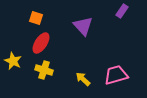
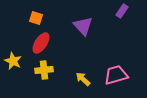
yellow cross: rotated 24 degrees counterclockwise
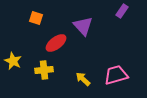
red ellipse: moved 15 px right; rotated 20 degrees clockwise
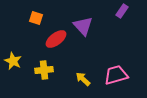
red ellipse: moved 4 px up
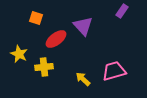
yellow star: moved 6 px right, 7 px up
yellow cross: moved 3 px up
pink trapezoid: moved 2 px left, 4 px up
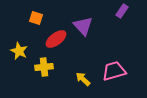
yellow star: moved 3 px up
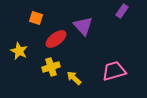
yellow cross: moved 7 px right; rotated 12 degrees counterclockwise
yellow arrow: moved 9 px left, 1 px up
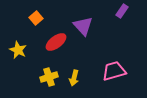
orange square: rotated 32 degrees clockwise
red ellipse: moved 3 px down
yellow star: moved 1 px left, 1 px up
yellow cross: moved 2 px left, 10 px down
yellow arrow: rotated 119 degrees counterclockwise
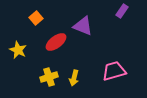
purple triangle: rotated 25 degrees counterclockwise
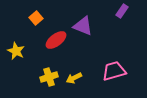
red ellipse: moved 2 px up
yellow star: moved 2 px left, 1 px down
yellow arrow: rotated 49 degrees clockwise
